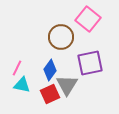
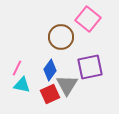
purple square: moved 4 px down
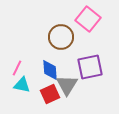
blue diamond: rotated 40 degrees counterclockwise
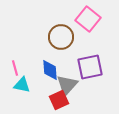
pink line: moved 2 px left; rotated 42 degrees counterclockwise
gray triangle: rotated 10 degrees clockwise
red square: moved 9 px right, 6 px down
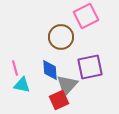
pink square: moved 2 px left, 3 px up; rotated 25 degrees clockwise
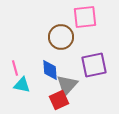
pink square: moved 1 px left, 1 px down; rotated 20 degrees clockwise
purple square: moved 4 px right, 2 px up
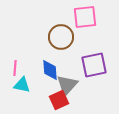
pink line: rotated 21 degrees clockwise
